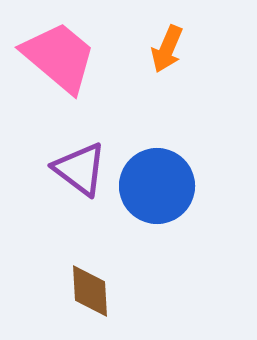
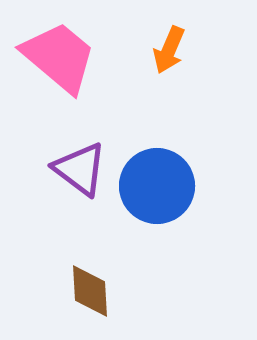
orange arrow: moved 2 px right, 1 px down
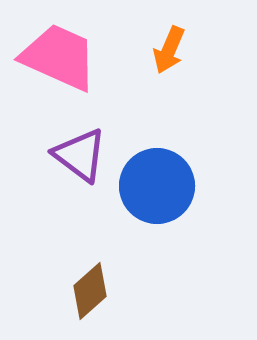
pink trapezoid: rotated 16 degrees counterclockwise
purple triangle: moved 14 px up
brown diamond: rotated 52 degrees clockwise
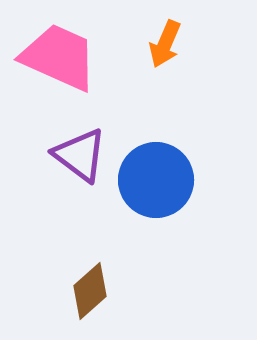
orange arrow: moved 4 px left, 6 px up
blue circle: moved 1 px left, 6 px up
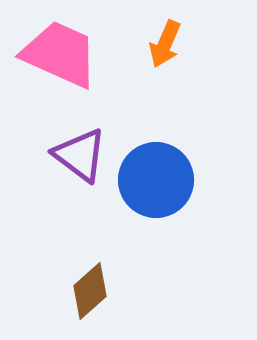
pink trapezoid: moved 1 px right, 3 px up
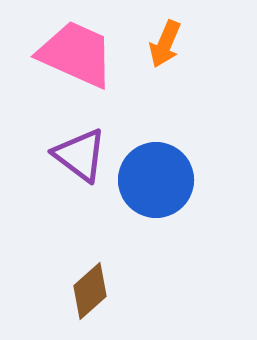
pink trapezoid: moved 16 px right
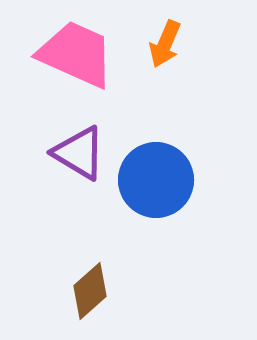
purple triangle: moved 1 px left, 2 px up; rotated 6 degrees counterclockwise
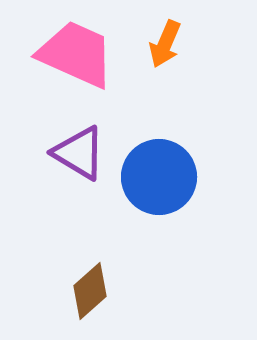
blue circle: moved 3 px right, 3 px up
